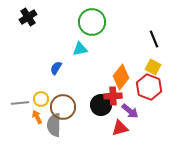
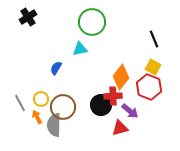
gray line: rotated 66 degrees clockwise
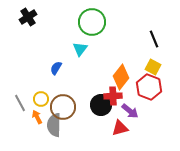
cyan triangle: rotated 42 degrees counterclockwise
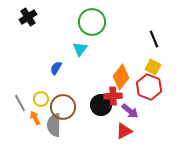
orange arrow: moved 2 px left, 1 px down
red triangle: moved 4 px right, 3 px down; rotated 12 degrees counterclockwise
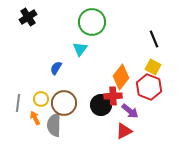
gray line: moved 2 px left; rotated 36 degrees clockwise
brown circle: moved 1 px right, 4 px up
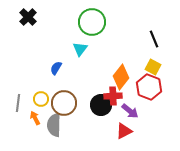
black cross: rotated 12 degrees counterclockwise
